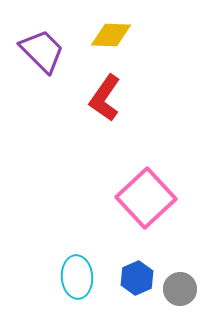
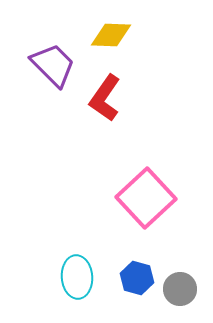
purple trapezoid: moved 11 px right, 14 px down
blue hexagon: rotated 20 degrees counterclockwise
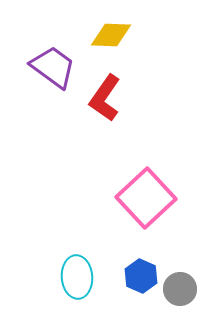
purple trapezoid: moved 2 px down; rotated 9 degrees counterclockwise
blue hexagon: moved 4 px right, 2 px up; rotated 8 degrees clockwise
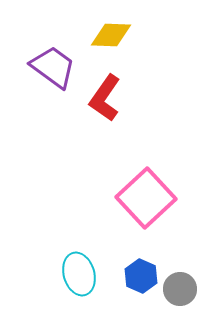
cyan ellipse: moved 2 px right, 3 px up; rotated 12 degrees counterclockwise
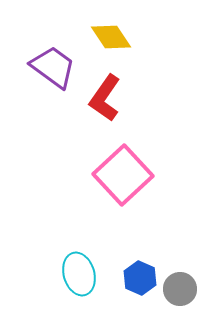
yellow diamond: moved 2 px down; rotated 54 degrees clockwise
pink square: moved 23 px left, 23 px up
blue hexagon: moved 1 px left, 2 px down
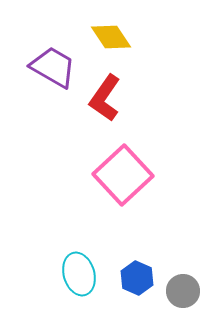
purple trapezoid: rotated 6 degrees counterclockwise
blue hexagon: moved 3 px left
gray circle: moved 3 px right, 2 px down
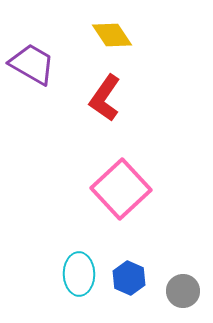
yellow diamond: moved 1 px right, 2 px up
purple trapezoid: moved 21 px left, 3 px up
pink square: moved 2 px left, 14 px down
cyan ellipse: rotated 15 degrees clockwise
blue hexagon: moved 8 px left
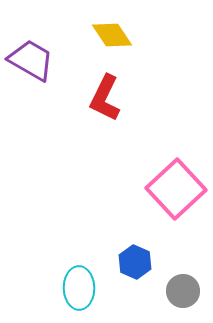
purple trapezoid: moved 1 px left, 4 px up
red L-shape: rotated 9 degrees counterclockwise
pink square: moved 55 px right
cyan ellipse: moved 14 px down
blue hexagon: moved 6 px right, 16 px up
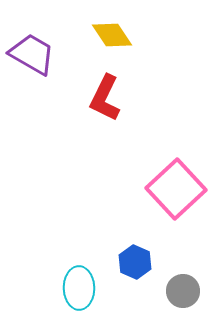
purple trapezoid: moved 1 px right, 6 px up
